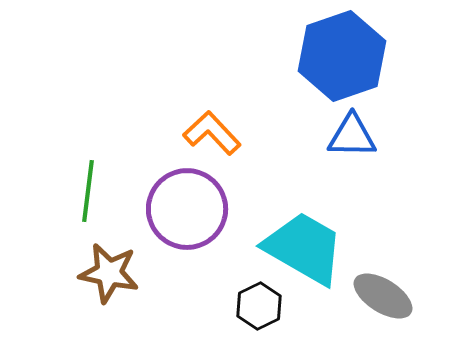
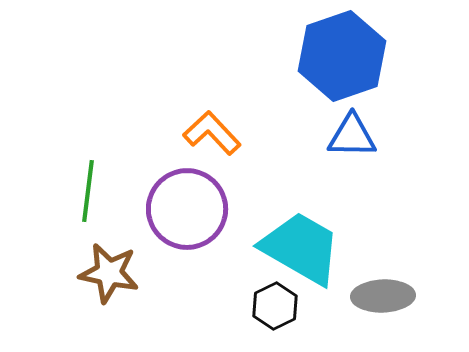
cyan trapezoid: moved 3 px left
gray ellipse: rotated 34 degrees counterclockwise
black hexagon: moved 16 px right
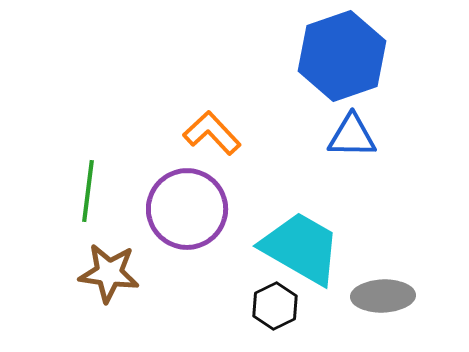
brown star: rotated 4 degrees counterclockwise
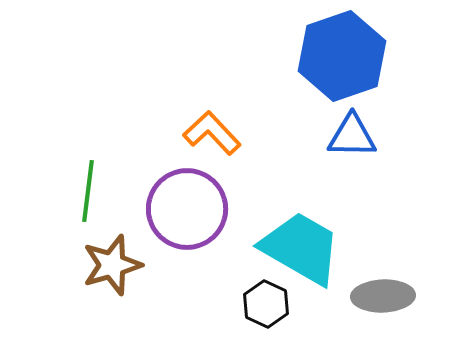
brown star: moved 3 px right, 8 px up; rotated 24 degrees counterclockwise
black hexagon: moved 9 px left, 2 px up; rotated 9 degrees counterclockwise
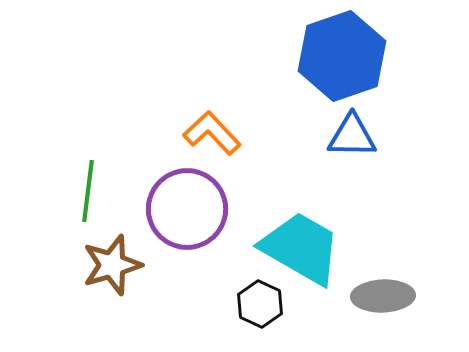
black hexagon: moved 6 px left
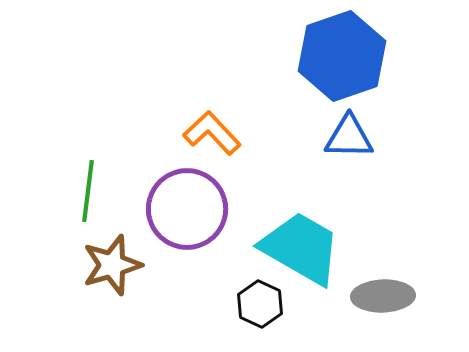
blue triangle: moved 3 px left, 1 px down
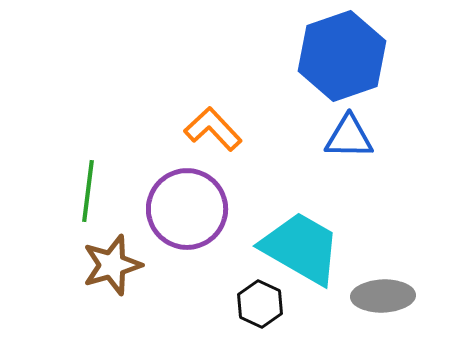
orange L-shape: moved 1 px right, 4 px up
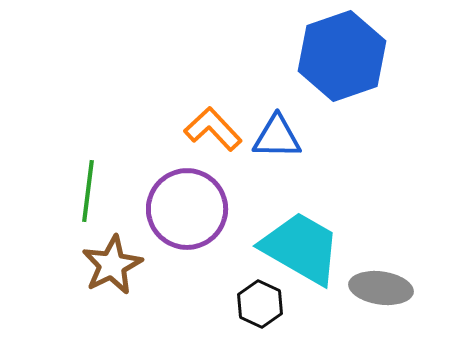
blue triangle: moved 72 px left
brown star: rotated 10 degrees counterclockwise
gray ellipse: moved 2 px left, 8 px up; rotated 10 degrees clockwise
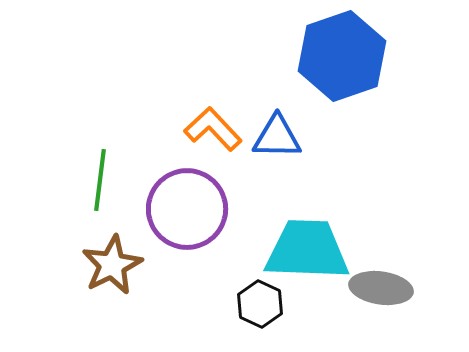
green line: moved 12 px right, 11 px up
cyan trapezoid: moved 6 px right, 2 px down; rotated 28 degrees counterclockwise
